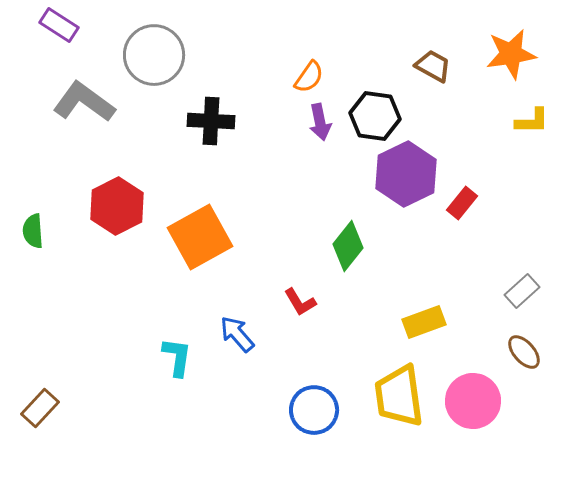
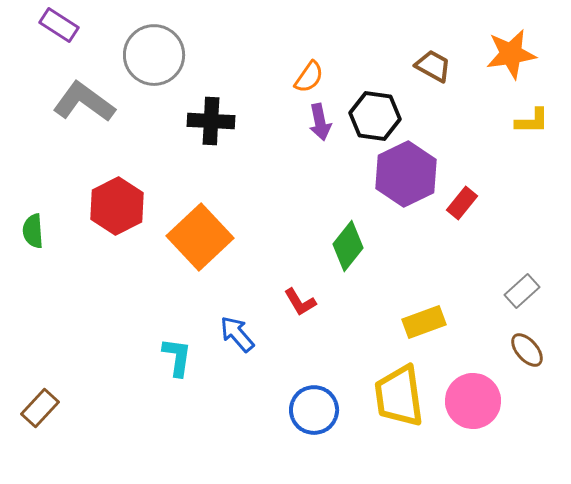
orange square: rotated 14 degrees counterclockwise
brown ellipse: moved 3 px right, 2 px up
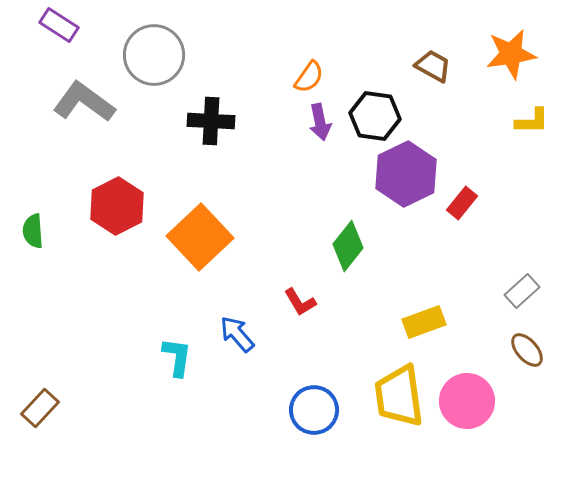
pink circle: moved 6 px left
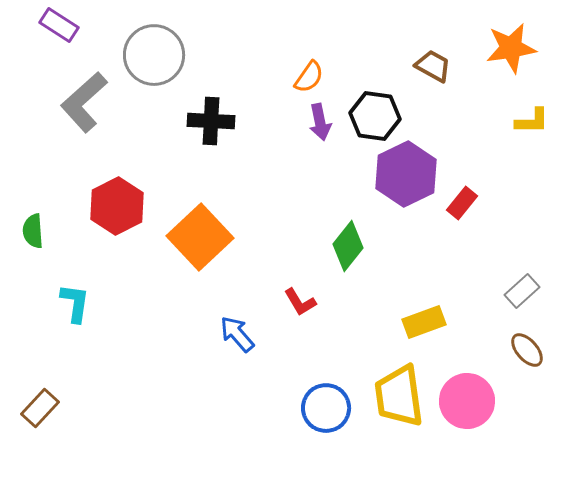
orange star: moved 6 px up
gray L-shape: rotated 78 degrees counterclockwise
cyan L-shape: moved 102 px left, 54 px up
blue circle: moved 12 px right, 2 px up
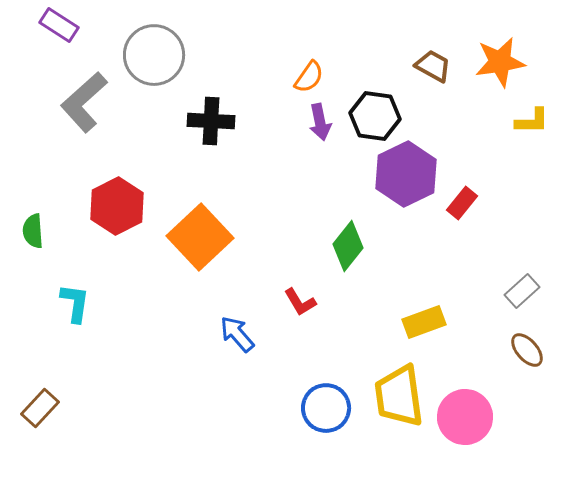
orange star: moved 11 px left, 14 px down
pink circle: moved 2 px left, 16 px down
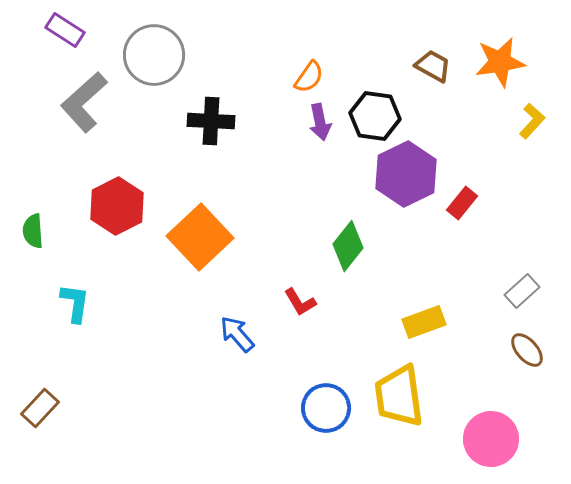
purple rectangle: moved 6 px right, 5 px down
yellow L-shape: rotated 48 degrees counterclockwise
pink circle: moved 26 px right, 22 px down
